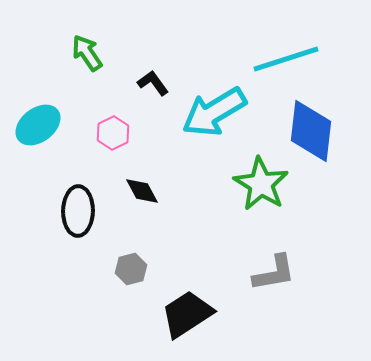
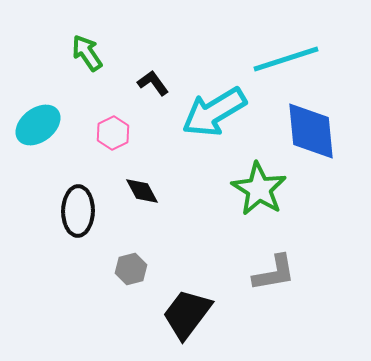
blue diamond: rotated 12 degrees counterclockwise
green star: moved 2 px left, 5 px down
black trapezoid: rotated 20 degrees counterclockwise
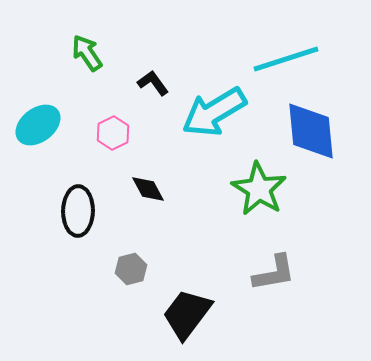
black diamond: moved 6 px right, 2 px up
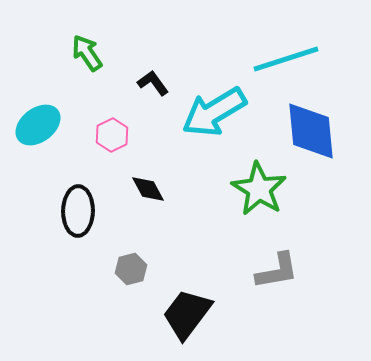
pink hexagon: moved 1 px left, 2 px down
gray L-shape: moved 3 px right, 2 px up
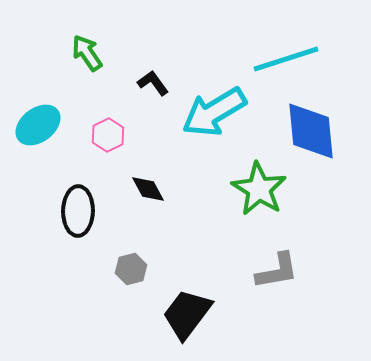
pink hexagon: moved 4 px left
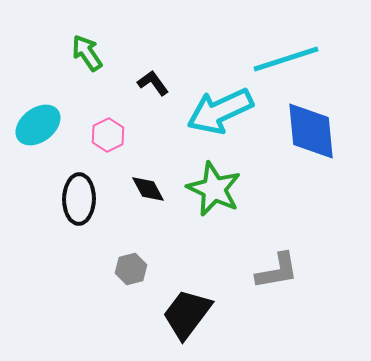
cyan arrow: moved 6 px right, 1 px up; rotated 6 degrees clockwise
green star: moved 45 px left; rotated 6 degrees counterclockwise
black ellipse: moved 1 px right, 12 px up
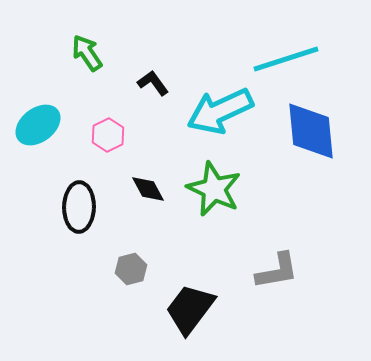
black ellipse: moved 8 px down
black trapezoid: moved 3 px right, 5 px up
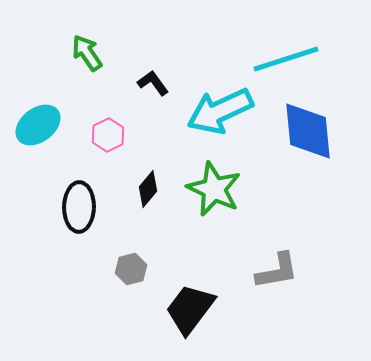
blue diamond: moved 3 px left
black diamond: rotated 69 degrees clockwise
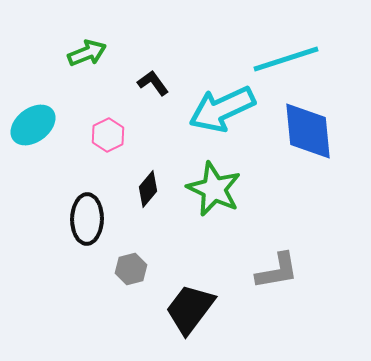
green arrow: rotated 102 degrees clockwise
cyan arrow: moved 2 px right, 2 px up
cyan ellipse: moved 5 px left
black ellipse: moved 8 px right, 12 px down
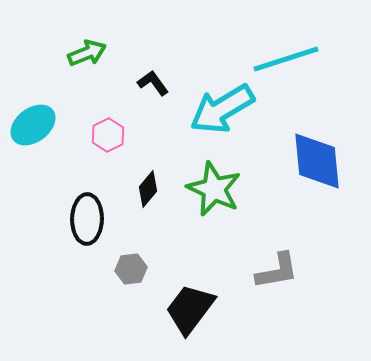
cyan arrow: rotated 6 degrees counterclockwise
blue diamond: moved 9 px right, 30 px down
gray hexagon: rotated 8 degrees clockwise
